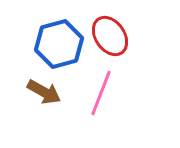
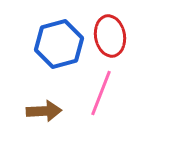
red ellipse: rotated 24 degrees clockwise
brown arrow: moved 19 px down; rotated 32 degrees counterclockwise
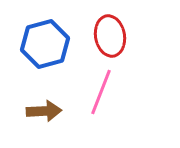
blue hexagon: moved 14 px left
pink line: moved 1 px up
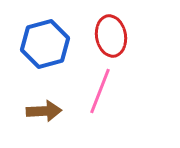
red ellipse: moved 1 px right
pink line: moved 1 px left, 1 px up
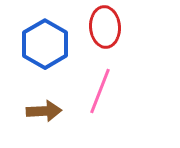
red ellipse: moved 6 px left, 9 px up; rotated 6 degrees clockwise
blue hexagon: rotated 15 degrees counterclockwise
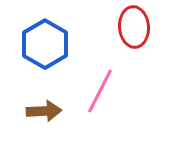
red ellipse: moved 29 px right
pink line: rotated 6 degrees clockwise
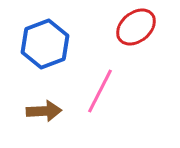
red ellipse: moved 2 px right; rotated 54 degrees clockwise
blue hexagon: rotated 9 degrees clockwise
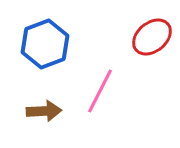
red ellipse: moved 16 px right, 10 px down
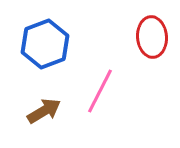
red ellipse: rotated 54 degrees counterclockwise
brown arrow: rotated 28 degrees counterclockwise
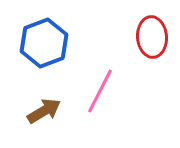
blue hexagon: moved 1 px left, 1 px up
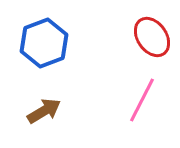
red ellipse: rotated 30 degrees counterclockwise
pink line: moved 42 px right, 9 px down
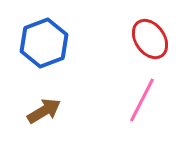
red ellipse: moved 2 px left, 2 px down
